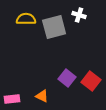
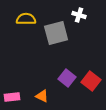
gray square: moved 2 px right, 6 px down
pink rectangle: moved 2 px up
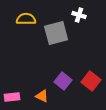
purple square: moved 4 px left, 3 px down
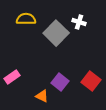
white cross: moved 7 px down
gray square: rotated 30 degrees counterclockwise
purple square: moved 3 px left, 1 px down
pink rectangle: moved 20 px up; rotated 28 degrees counterclockwise
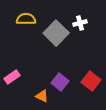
white cross: moved 1 px right, 1 px down; rotated 32 degrees counterclockwise
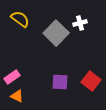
yellow semicircle: moved 6 px left; rotated 36 degrees clockwise
purple square: rotated 36 degrees counterclockwise
orange triangle: moved 25 px left
